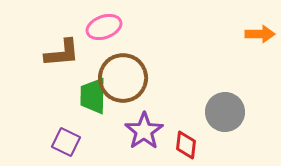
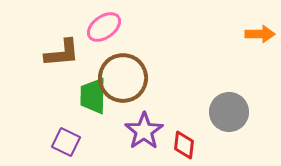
pink ellipse: rotated 16 degrees counterclockwise
gray circle: moved 4 px right
red diamond: moved 2 px left
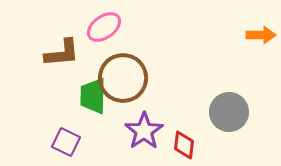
orange arrow: moved 1 px right, 1 px down
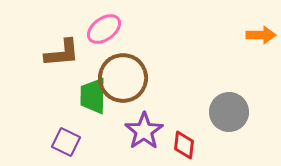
pink ellipse: moved 2 px down
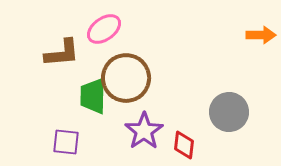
brown circle: moved 3 px right
purple square: rotated 20 degrees counterclockwise
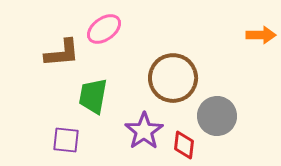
brown circle: moved 47 px right
green trapezoid: rotated 9 degrees clockwise
gray circle: moved 12 px left, 4 px down
purple square: moved 2 px up
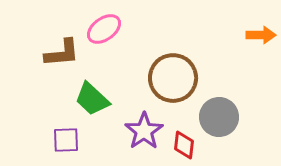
green trapezoid: moved 1 px left, 3 px down; rotated 57 degrees counterclockwise
gray circle: moved 2 px right, 1 px down
purple square: rotated 8 degrees counterclockwise
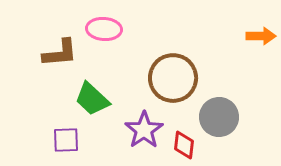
pink ellipse: rotated 40 degrees clockwise
orange arrow: moved 1 px down
brown L-shape: moved 2 px left
purple star: moved 1 px up
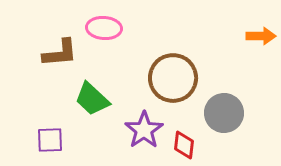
pink ellipse: moved 1 px up
gray circle: moved 5 px right, 4 px up
purple square: moved 16 px left
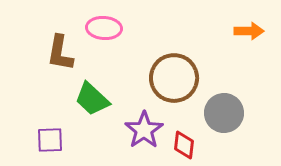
orange arrow: moved 12 px left, 5 px up
brown L-shape: rotated 105 degrees clockwise
brown circle: moved 1 px right
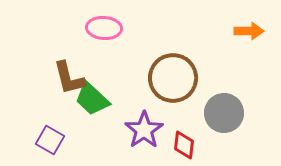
brown L-shape: moved 9 px right, 25 px down; rotated 24 degrees counterclockwise
brown circle: moved 1 px left
purple square: rotated 32 degrees clockwise
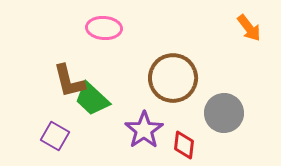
orange arrow: moved 3 px up; rotated 52 degrees clockwise
brown L-shape: moved 3 px down
purple square: moved 5 px right, 4 px up
